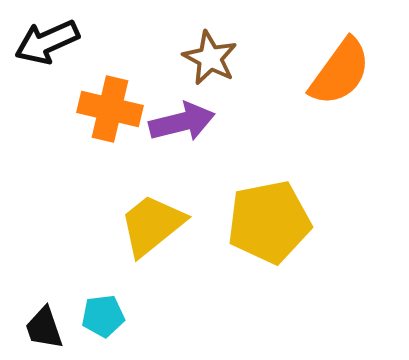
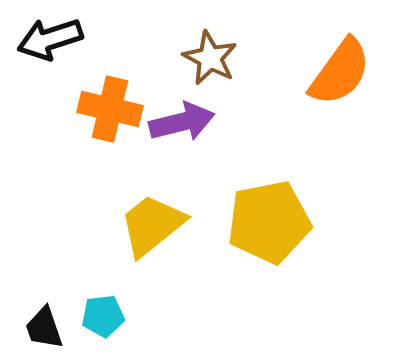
black arrow: moved 3 px right, 3 px up; rotated 6 degrees clockwise
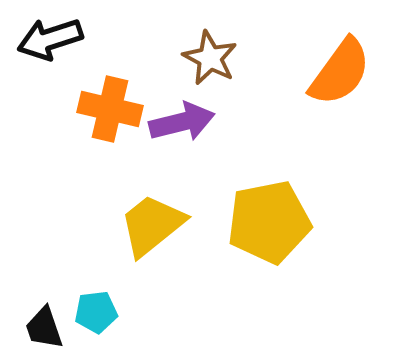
cyan pentagon: moved 7 px left, 4 px up
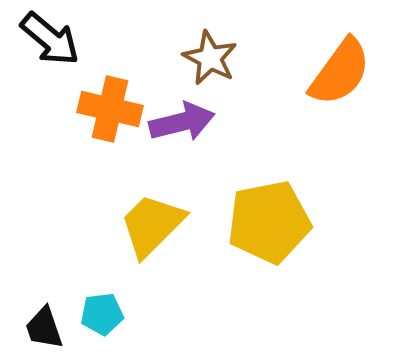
black arrow: rotated 122 degrees counterclockwise
yellow trapezoid: rotated 6 degrees counterclockwise
cyan pentagon: moved 6 px right, 2 px down
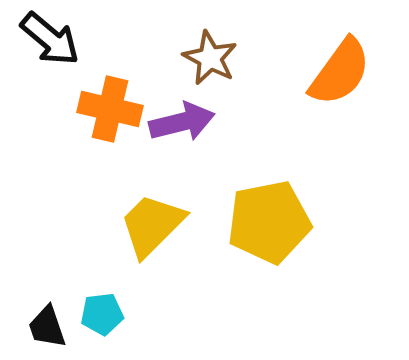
black trapezoid: moved 3 px right, 1 px up
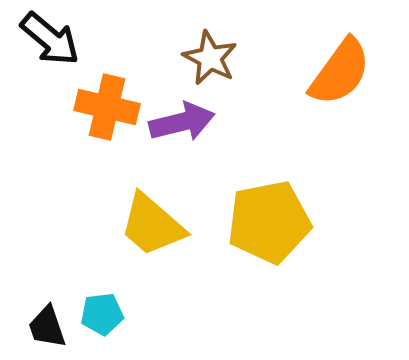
orange cross: moved 3 px left, 2 px up
yellow trapezoid: rotated 94 degrees counterclockwise
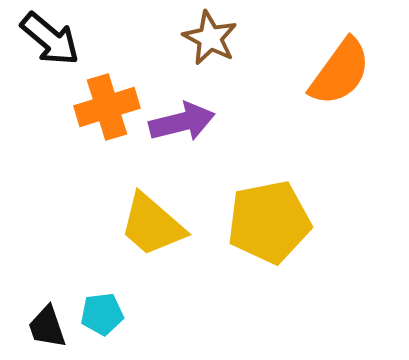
brown star: moved 20 px up
orange cross: rotated 30 degrees counterclockwise
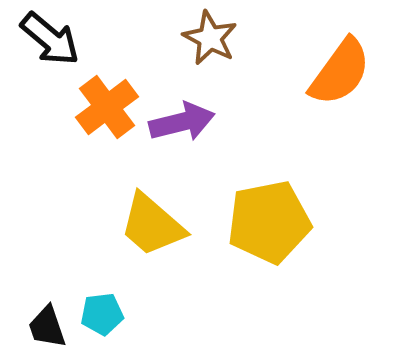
orange cross: rotated 20 degrees counterclockwise
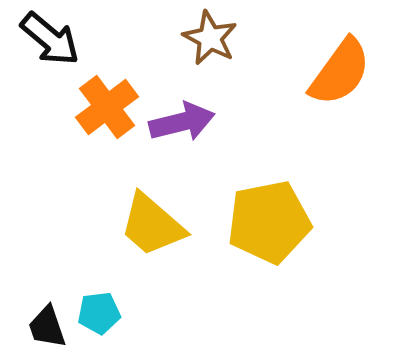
cyan pentagon: moved 3 px left, 1 px up
